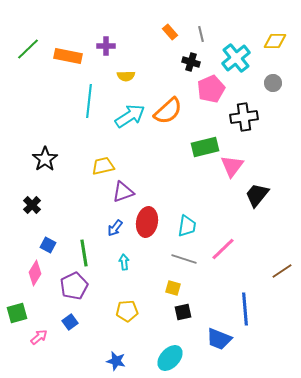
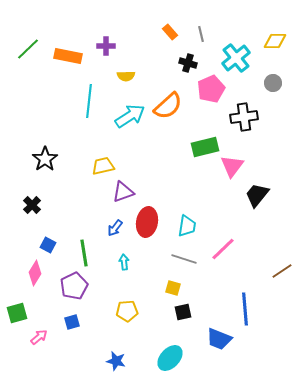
black cross at (191, 62): moved 3 px left, 1 px down
orange semicircle at (168, 111): moved 5 px up
blue square at (70, 322): moved 2 px right; rotated 21 degrees clockwise
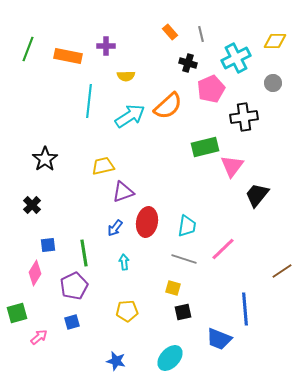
green line at (28, 49): rotated 25 degrees counterclockwise
cyan cross at (236, 58): rotated 12 degrees clockwise
blue square at (48, 245): rotated 35 degrees counterclockwise
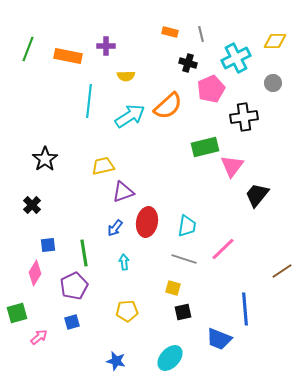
orange rectangle at (170, 32): rotated 35 degrees counterclockwise
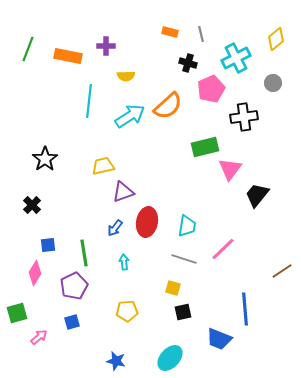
yellow diamond at (275, 41): moved 1 px right, 2 px up; rotated 40 degrees counterclockwise
pink triangle at (232, 166): moved 2 px left, 3 px down
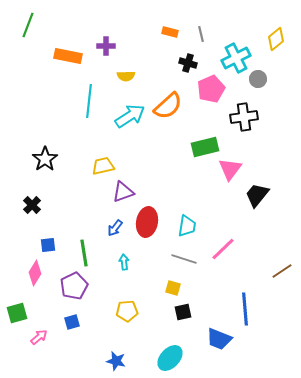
green line at (28, 49): moved 24 px up
gray circle at (273, 83): moved 15 px left, 4 px up
